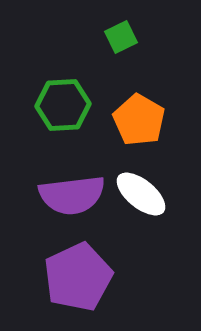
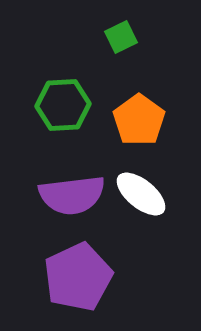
orange pentagon: rotated 6 degrees clockwise
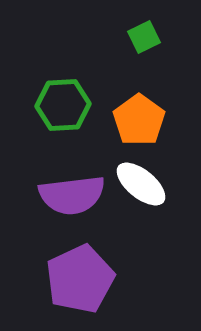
green square: moved 23 px right
white ellipse: moved 10 px up
purple pentagon: moved 2 px right, 2 px down
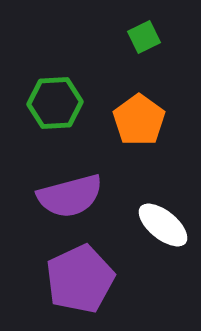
green hexagon: moved 8 px left, 2 px up
white ellipse: moved 22 px right, 41 px down
purple semicircle: moved 2 px left, 1 px down; rotated 8 degrees counterclockwise
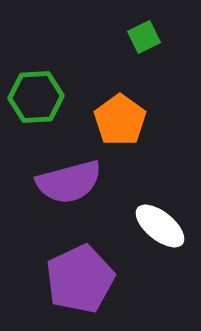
green hexagon: moved 19 px left, 6 px up
orange pentagon: moved 19 px left
purple semicircle: moved 1 px left, 14 px up
white ellipse: moved 3 px left, 1 px down
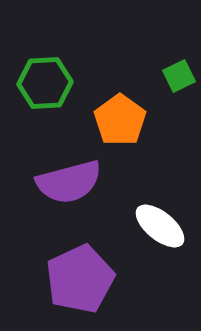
green square: moved 35 px right, 39 px down
green hexagon: moved 9 px right, 14 px up
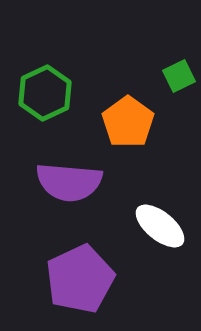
green hexagon: moved 10 px down; rotated 22 degrees counterclockwise
orange pentagon: moved 8 px right, 2 px down
purple semicircle: rotated 20 degrees clockwise
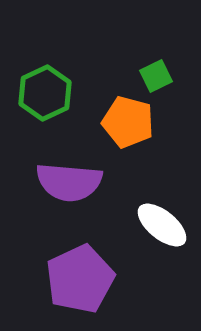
green square: moved 23 px left
orange pentagon: rotated 21 degrees counterclockwise
white ellipse: moved 2 px right, 1 px up
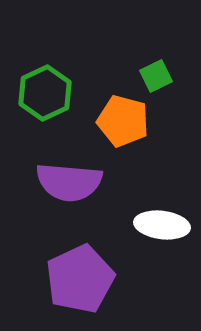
orange pentagon: moved 5 px left, 1 px up
white ellipse: rotated 32 degrees counterclockwise
